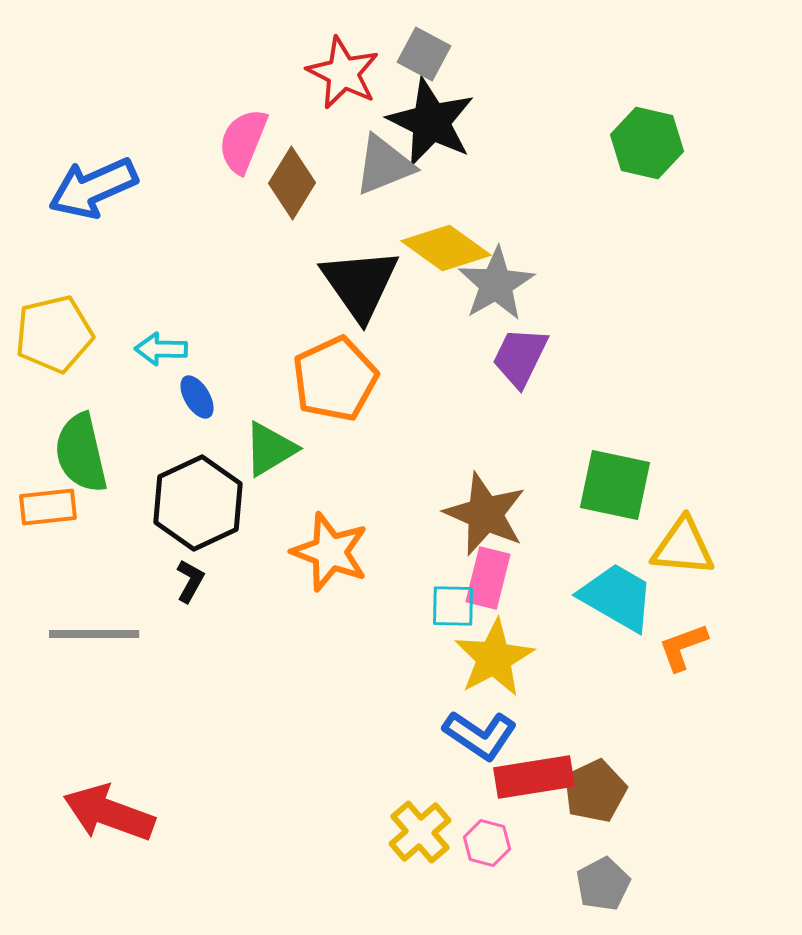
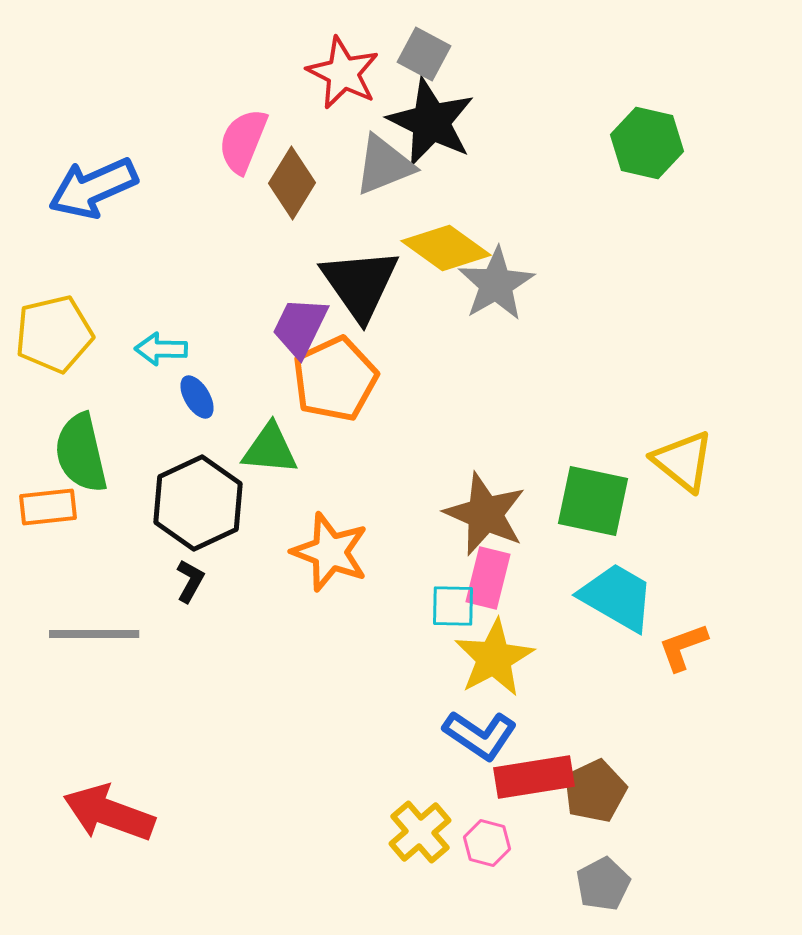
purple trapezoid: moved 220 px left, 30 px up
green triangle: rotated 36 degrees clockwise
green square: moved 22 px left, 16 px down
yellow triangle: moved 86 px up; rotated 34 degrees clockwise
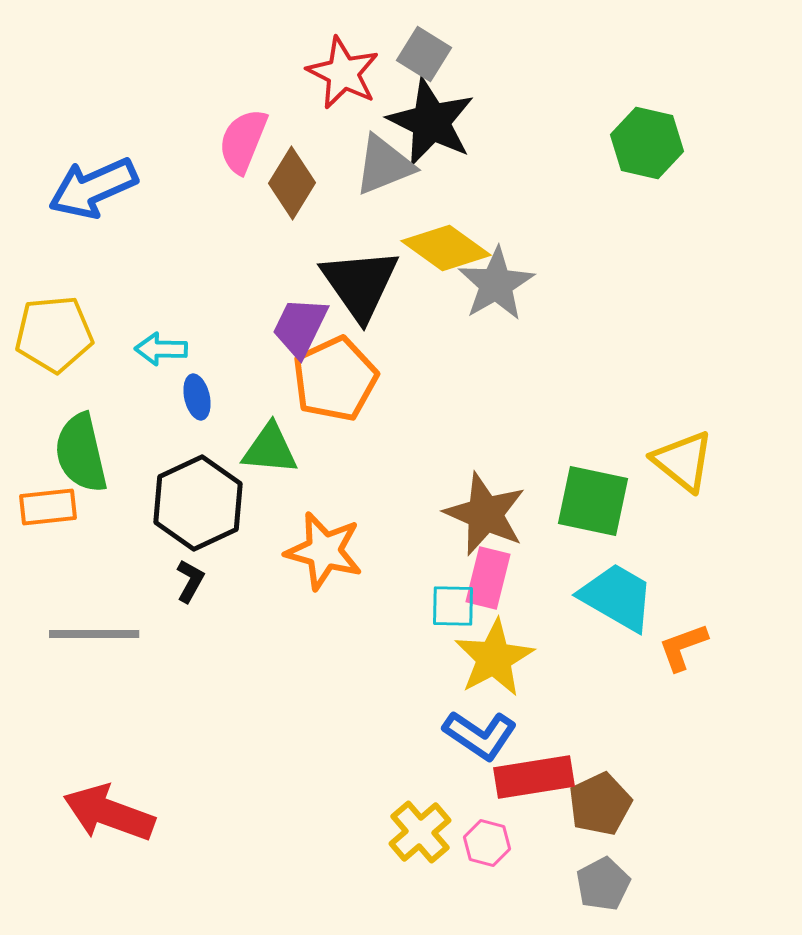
gray square: rotated 4 degrees clockwise
yellow pentagon: rotated 8 degrees clockwise
blue ellipse: rotated 18 degrees clockwise
orange star: moved 6 px left, 1 px up; rotated 6 degrees counterclockwise
brown pentagon: moved 5 px right, 13 px down
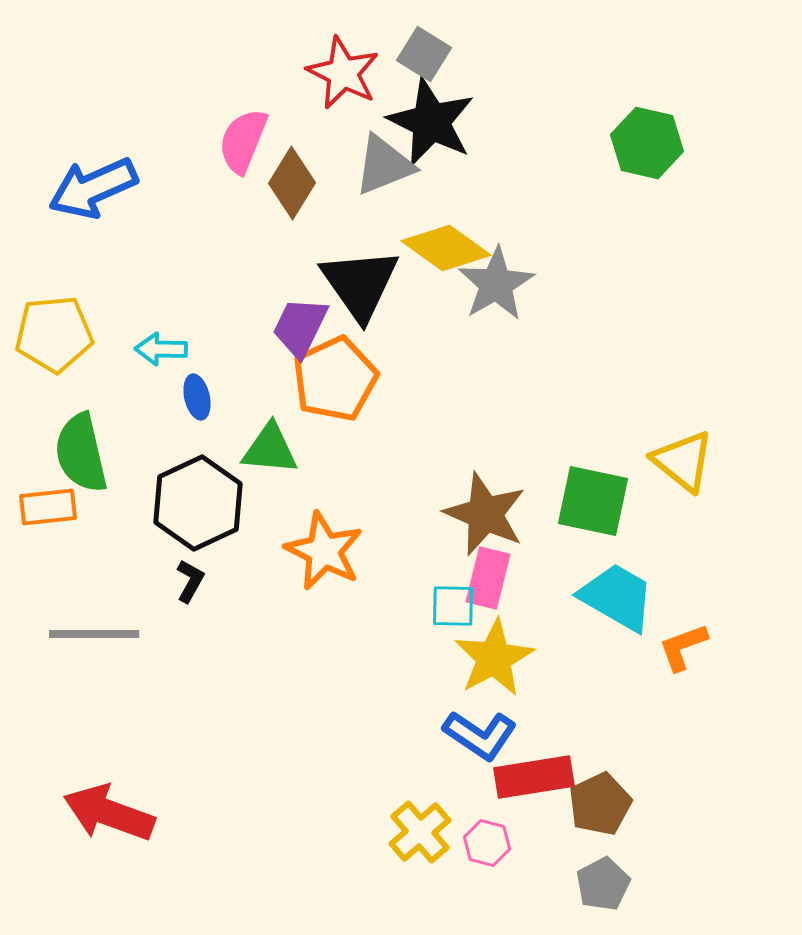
orange star: rotated 12 degrees clockwise
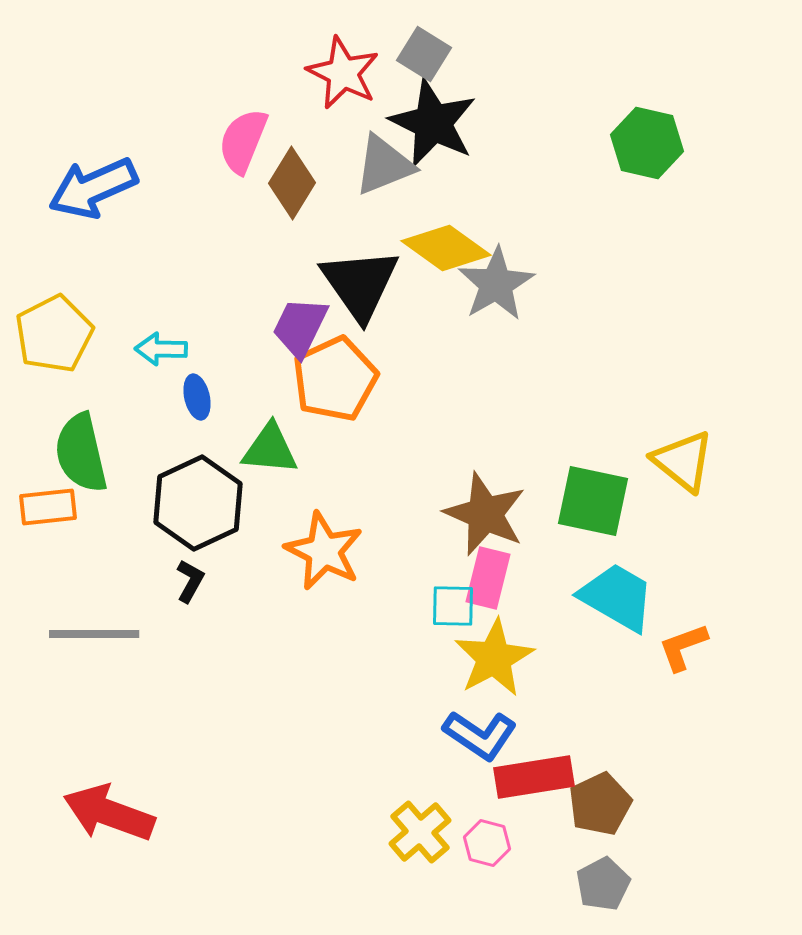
black star: moved 2 px right, 1 px down
yellow pentagon: rotated 22 degrees counterclockwise
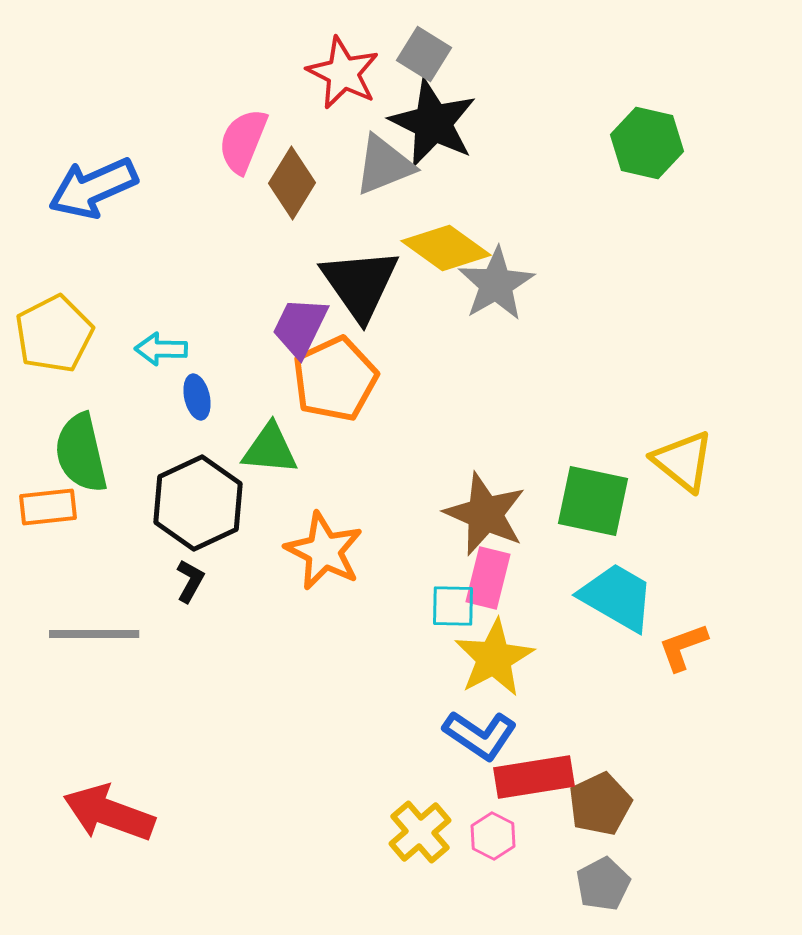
pink hexagon: moved 6 px right, 7 px up; rotated 12 degrees clockwise
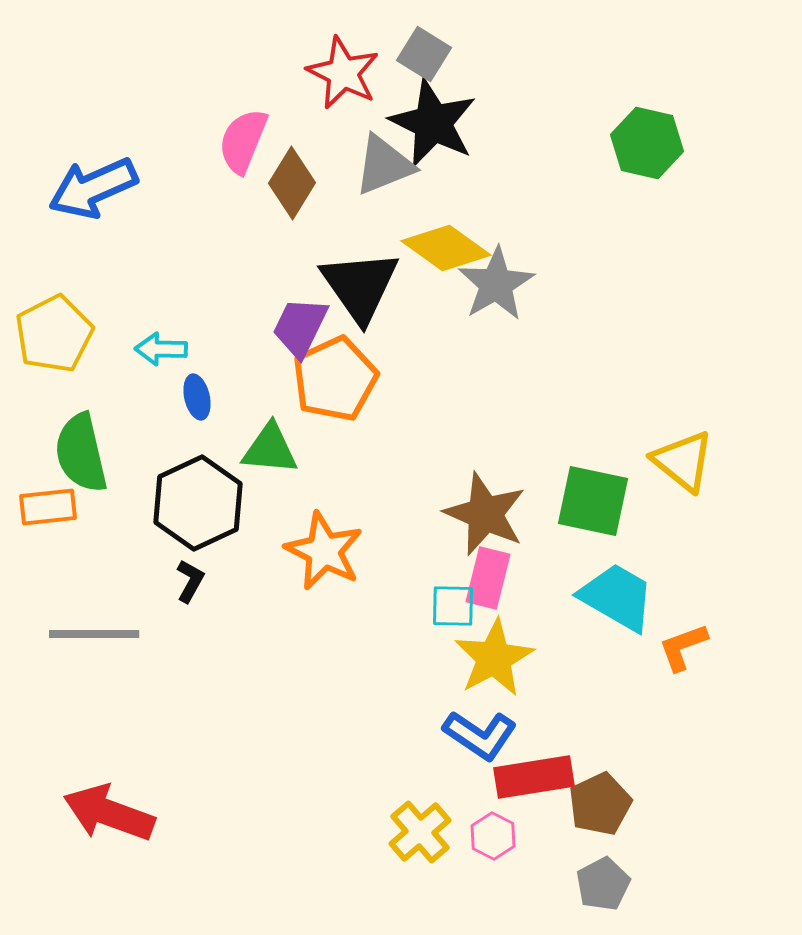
black triangle: moved 2 px down
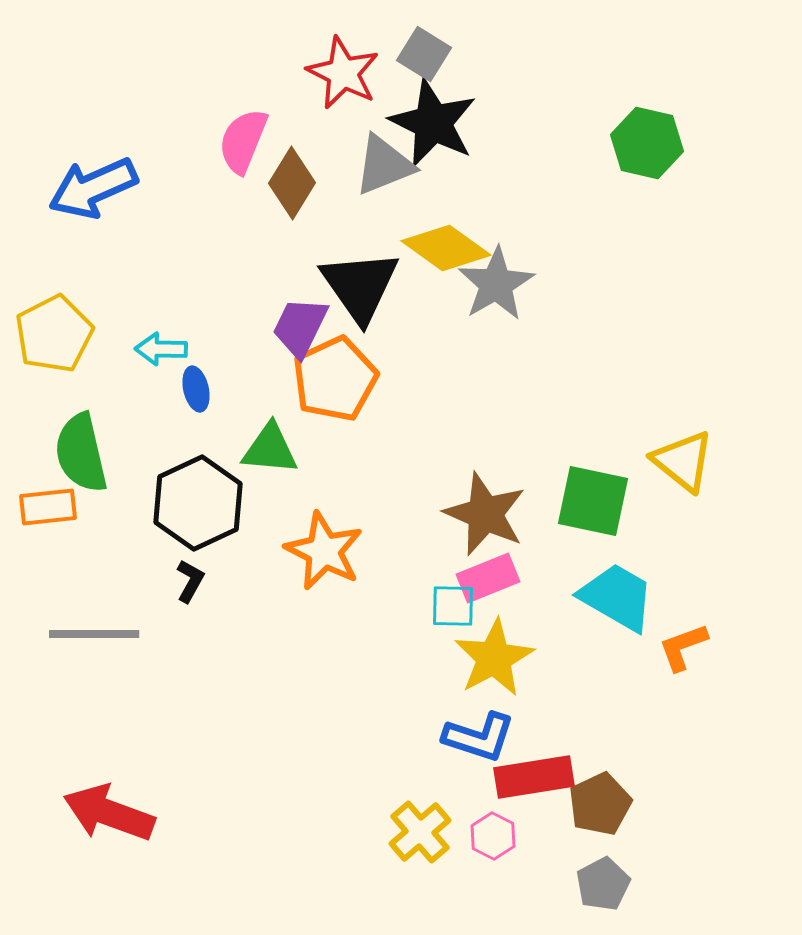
blue ellipse: moved 1 px left, 8 px up
pink rectangle: rotated 54 degrees clockwise
blue L-shape: moved 1 px left, 2 px down; rotated 16 degrees counterclockwise
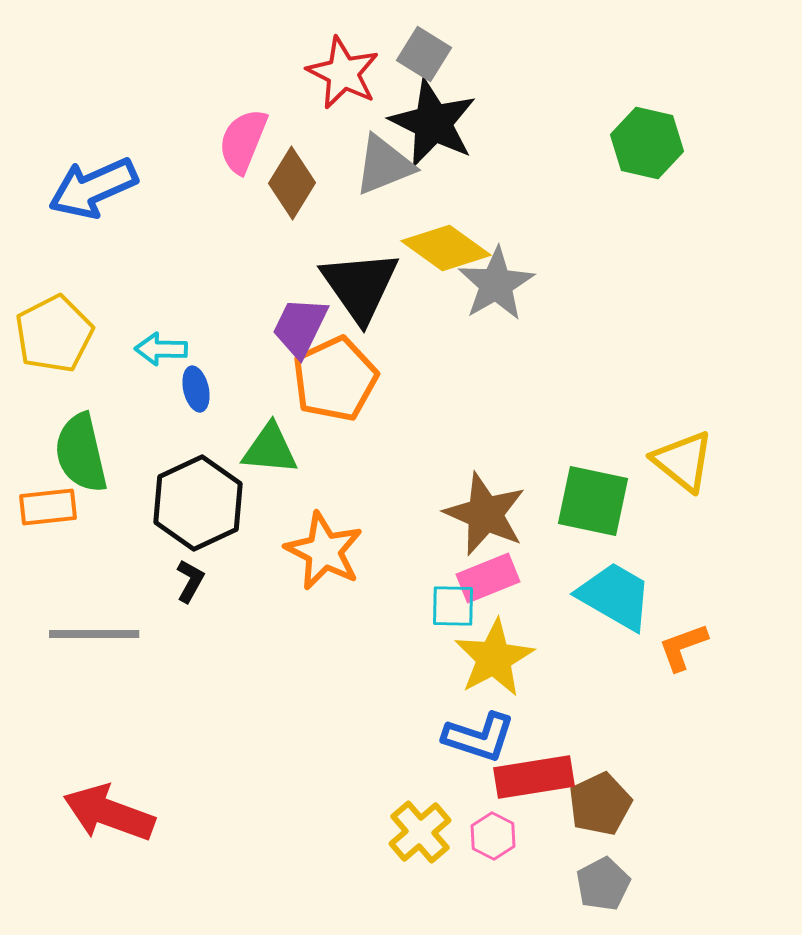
cyan trapezoid: moved 2 px left, 1 px up
